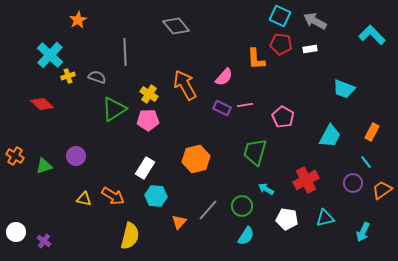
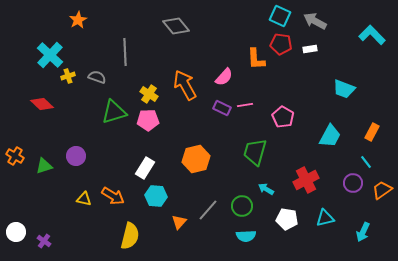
green triangle at (114, 109): moved 3 px down; rotated 16 degrees clockwise
cyan semicircle at (246, 236): rotated 54 degrees clockwise
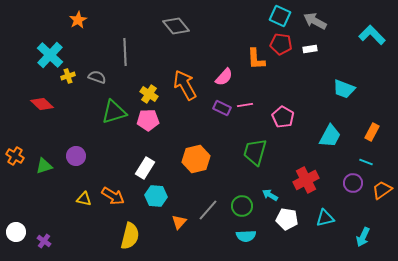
cyan line at (366, 162): rotated 32 degrees counterclockwise
cyan arrow at (266, 189): moved 4 px right, 6 px down
cyan arrow at (363, 232): moved 5 px down
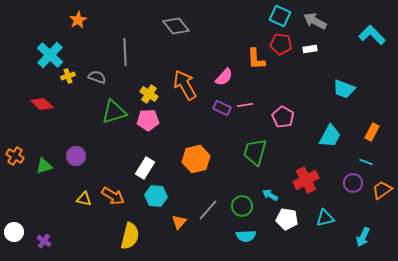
white circle at (16, 232): moved 2 px left
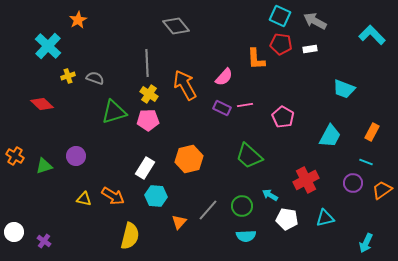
gray line at (125, 52): moved 22 px right, 11 px down
cyan cross at (50, 55): moved 2 px left, 9 px up
gray semicircle at (97, 77): moved 2 px left, 1 px down
green trapezoid at (255, 152): moved 6 px left, 4 px down; rotated 64 degrees counterclockwise
orange hexagon at (196, 159): moved 7 px left
cyan arrow at (363, 237): moved 3 px right, 6 px down
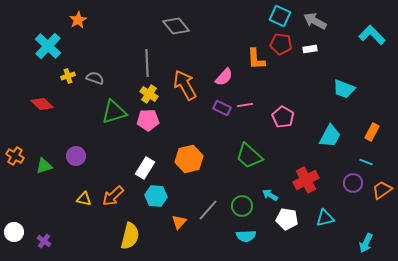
orange arrow at (113, 196): rotated 105 degrees clockwise
